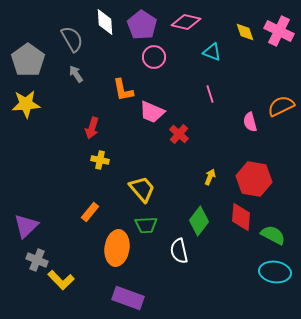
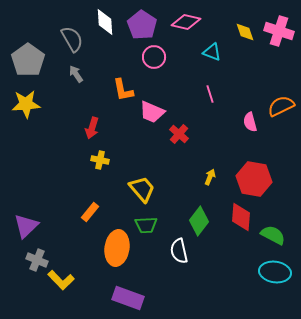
pink cross: rotated 8 degrees counterclockwise
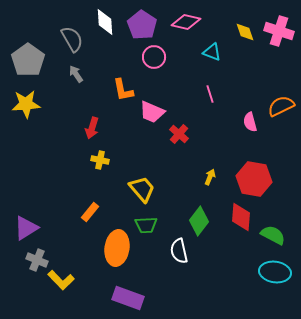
purple triangle: moved 2 px down; rotated 12 degrees clockwise
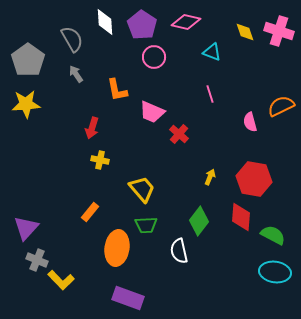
orange L-shape: moved 6 px left
purple triangle: rotated 16 degrees counterclockwise
